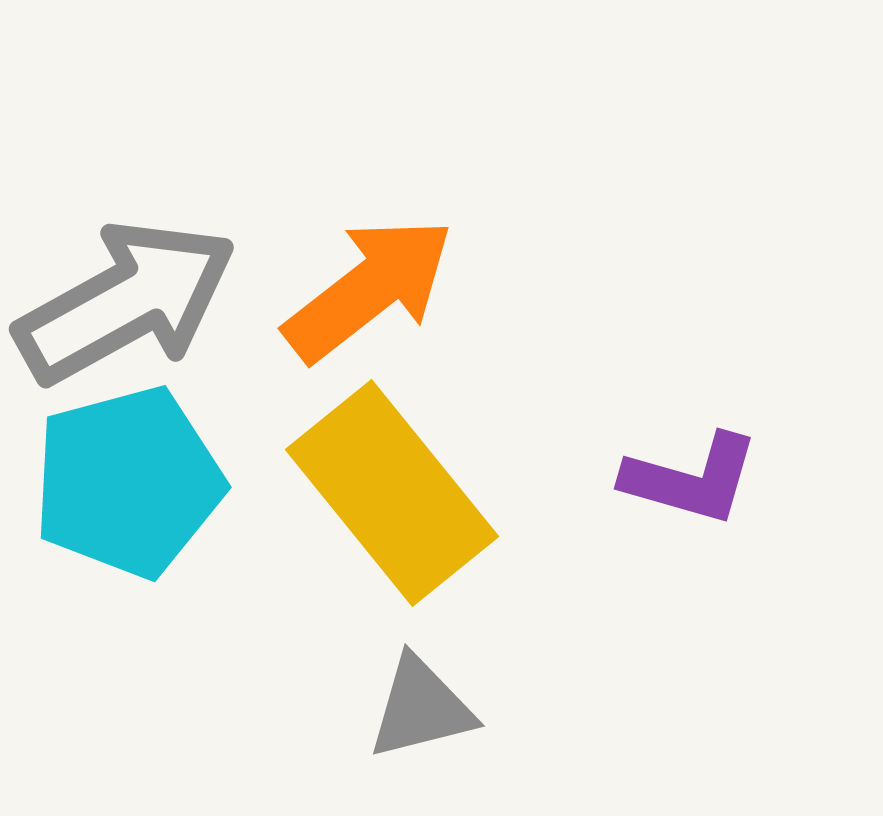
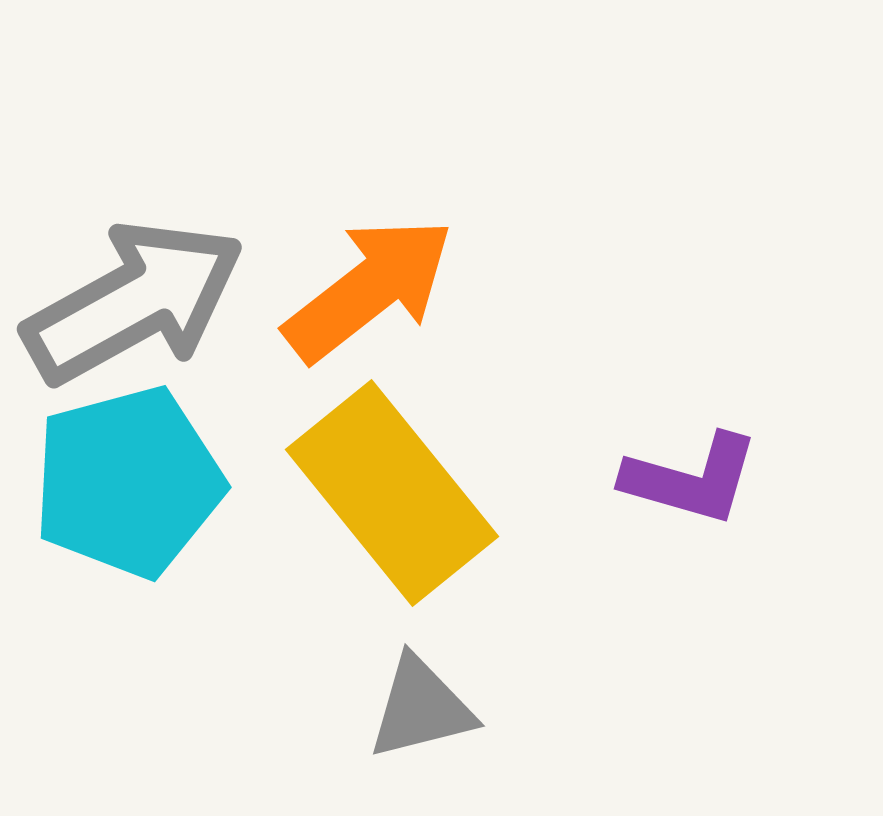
gray arrow: moved 8 px right
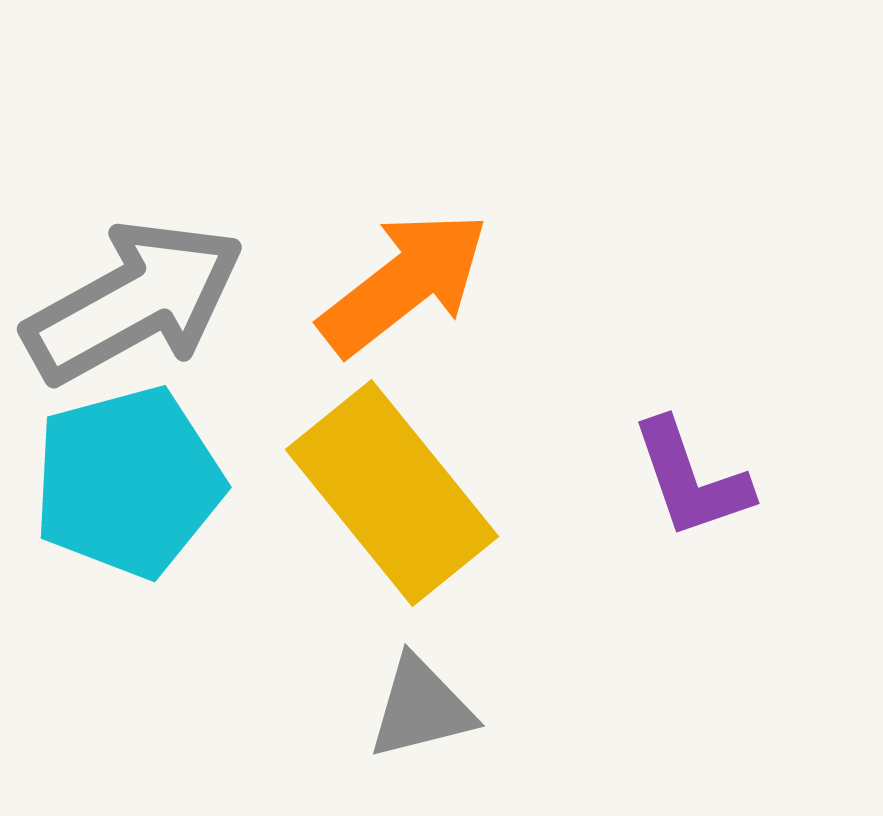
orange arrow: moved 35 px right, 6 px up
purple L-shape: rotated 55 degrees clockwise
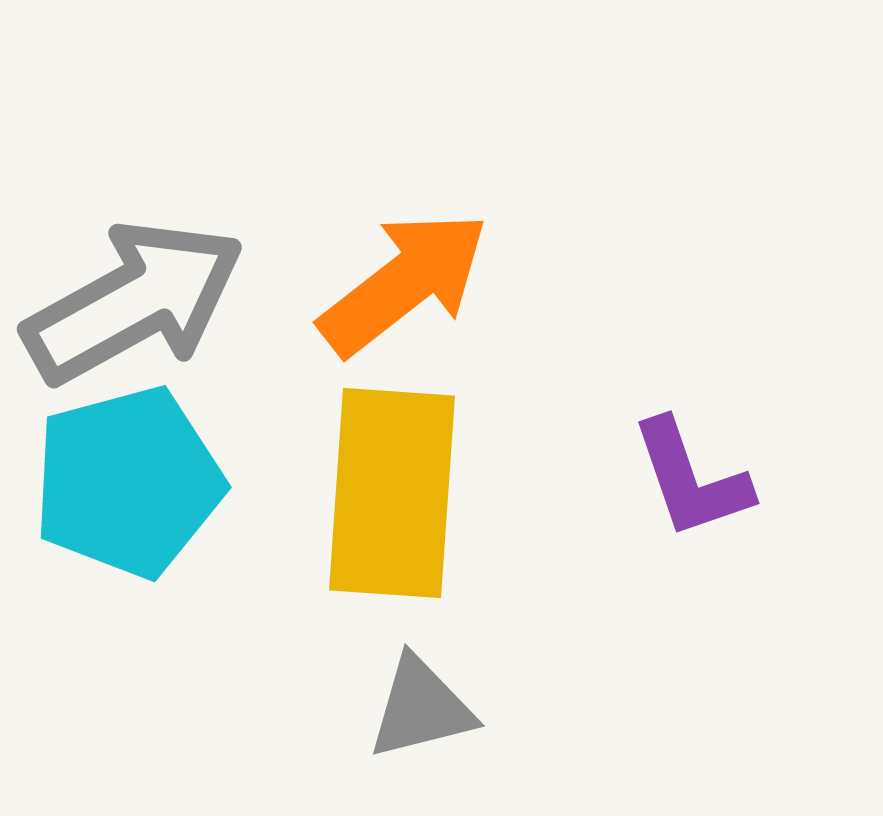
yellow rectangle: rotated 43 degrees clockwise
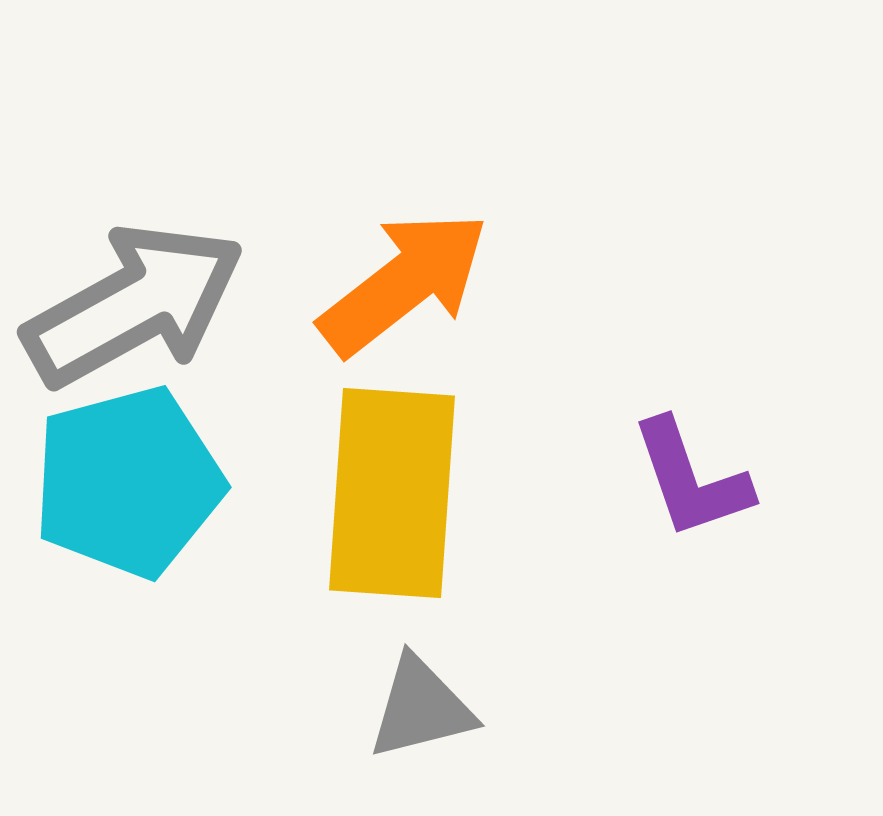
gray arrow: moved 3 px down
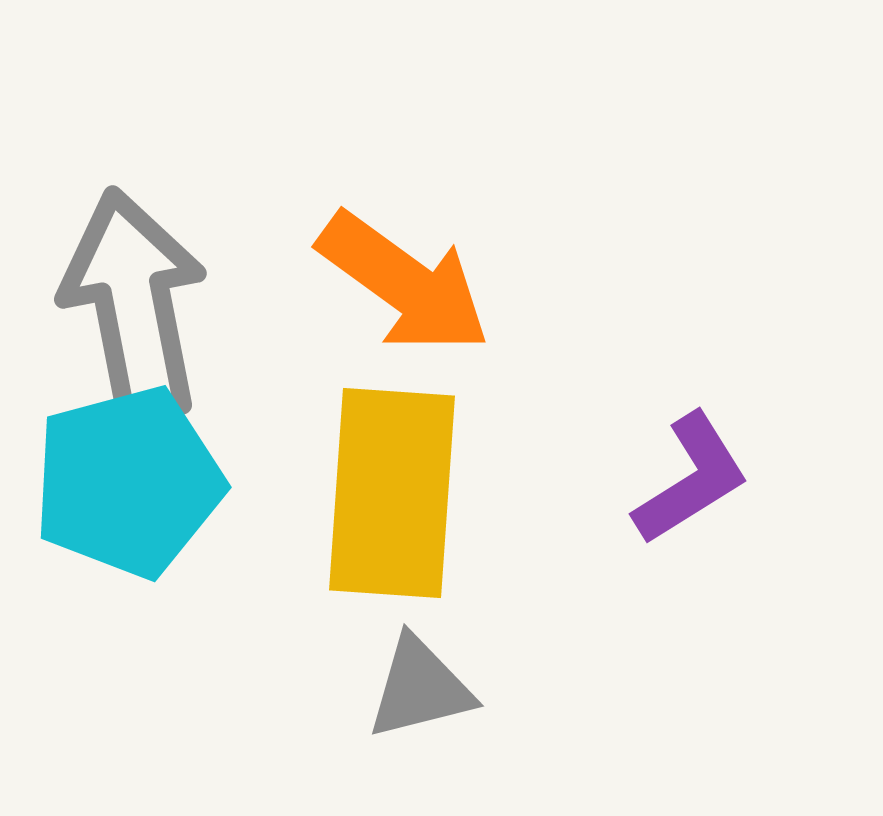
orange arrow: rotated 74 degrees clockwise
gray arrow: rotated 72 degrees counterclockwise
purple L-shape: rotated 103 degrees counterclockwise
gray triangle: moved 1 px left, 20 px up
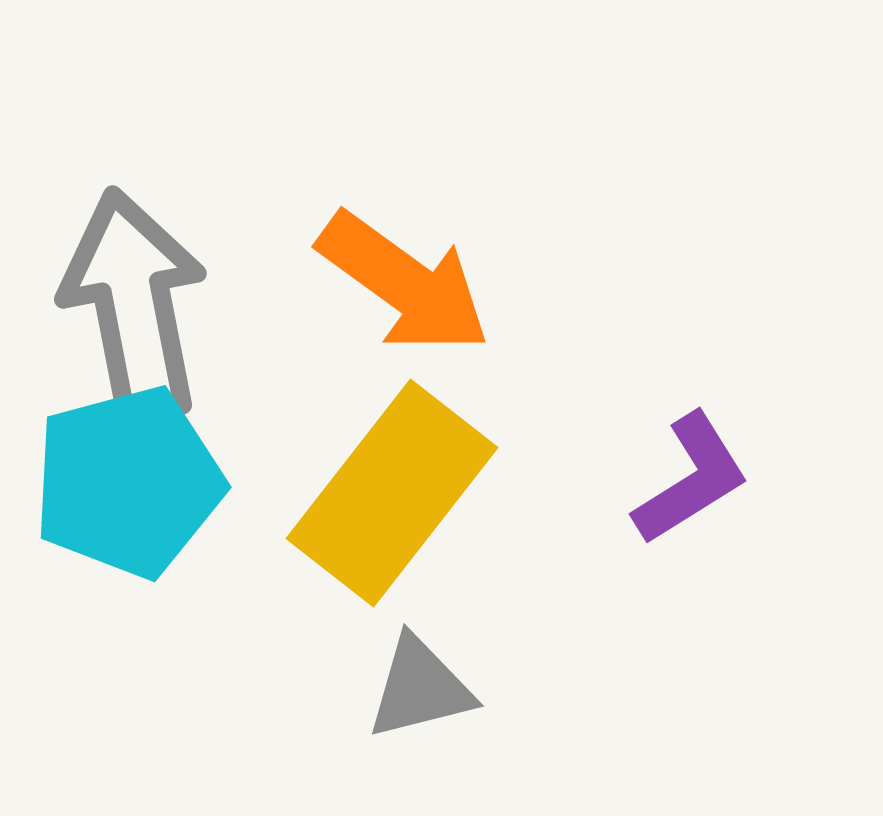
yellow rectangle: rotated 34 degrees clockwise
